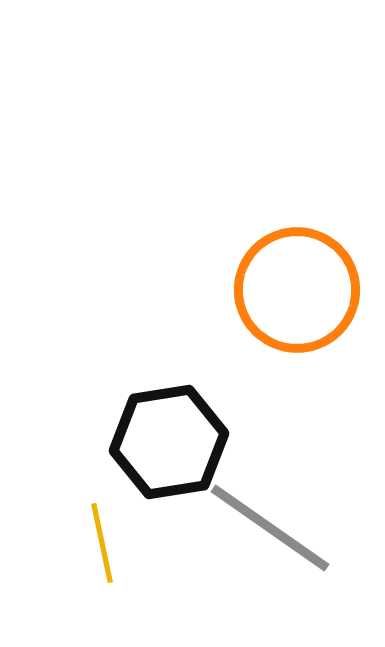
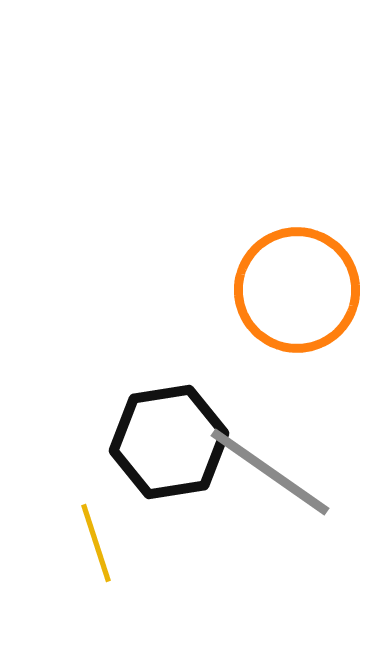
gray line: moved 56 px up
yellow line: moved 6 px left; rotated 6 degrees counterclockwise
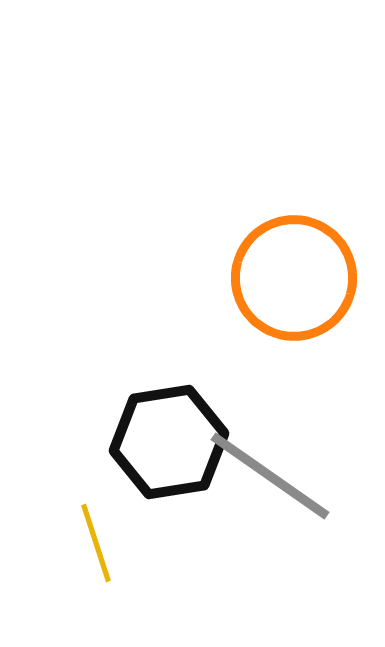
orange circle: moved 3 px left, 12 px up
gray line: moved 4 px down
